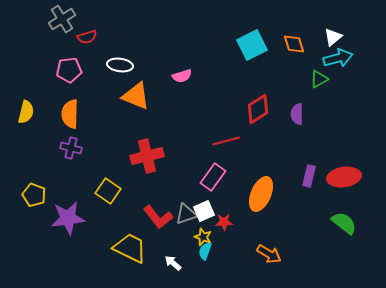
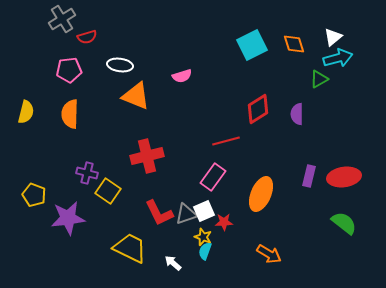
purple cross: moved 16 px right, 25 px down
red L-shape: moved 1 px right, 4 px up; rotated 12 degrees clockwise
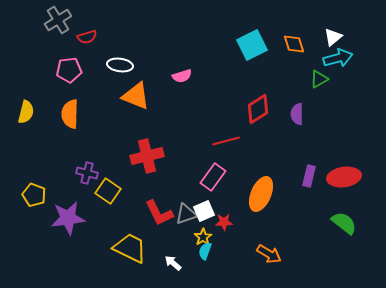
gray cross: moved 4 px left, 1 px down
yellow star: rotated 18 degrees clockwise
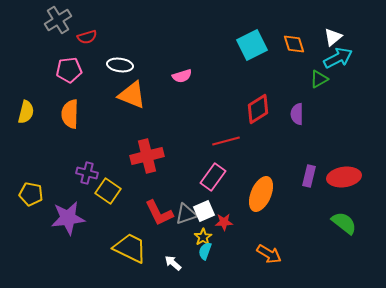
cyan arrow: rotated 12 degrees counterclockwise
orange triangle: moved 4 px left, 1 px up
yellow pentagon: moved 3 px left, 1 px up; rotated 10 degrees counterclockwise
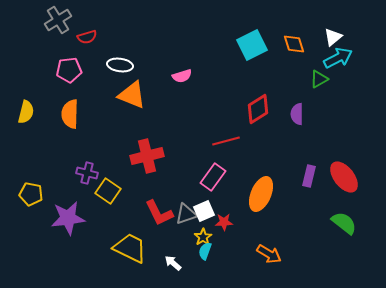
red ellipse: rotated 60 degrees clockwise
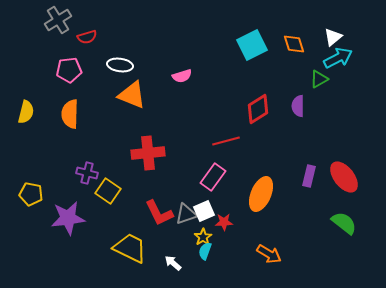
purple semicircle: moved 1 px right, 8 px up
red cross: moved 1 px right, 3 px up; rotated 8 degrees clockwise
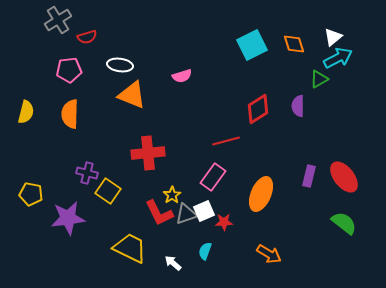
yellow star: moved 31 px left, 42 px up
